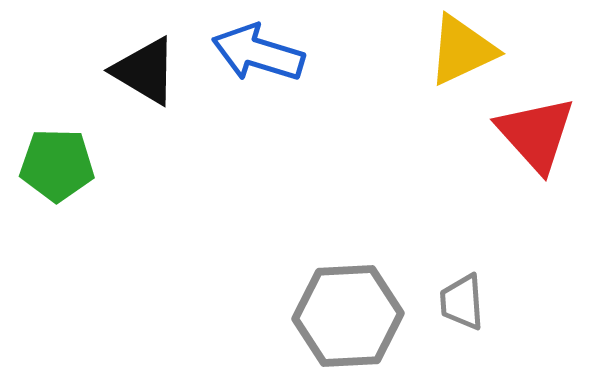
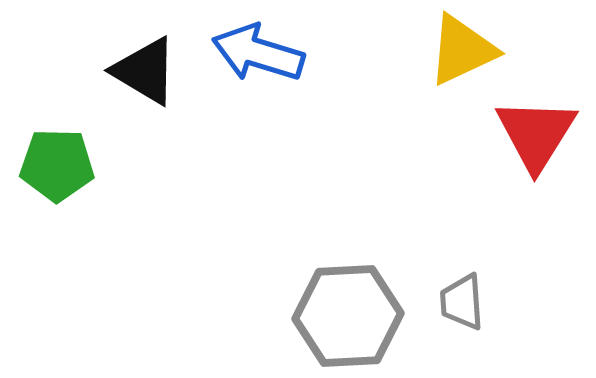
red triangle: rotated 14 degrees clockwise
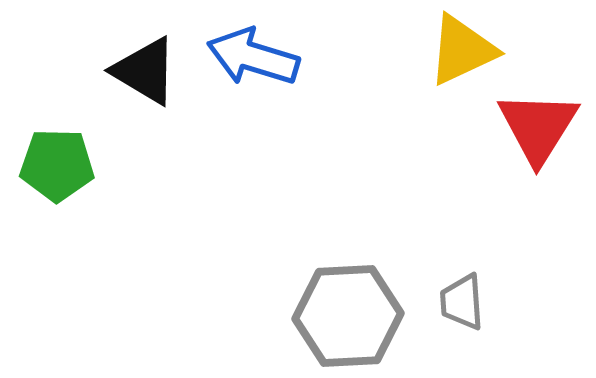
blue arrow: moved 5 px left, 4 px down
red triangle: moved 2 px right, 7 px up
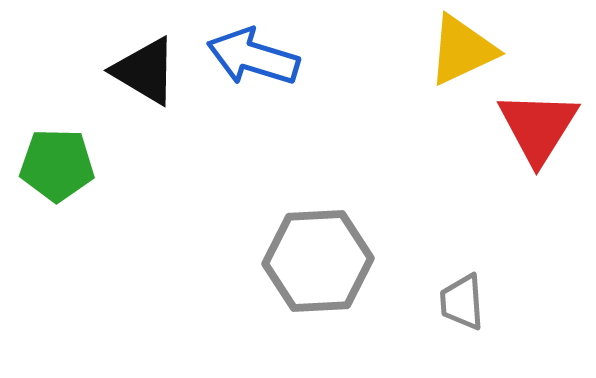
gray hexagon: moved 30 px left, 55 px up
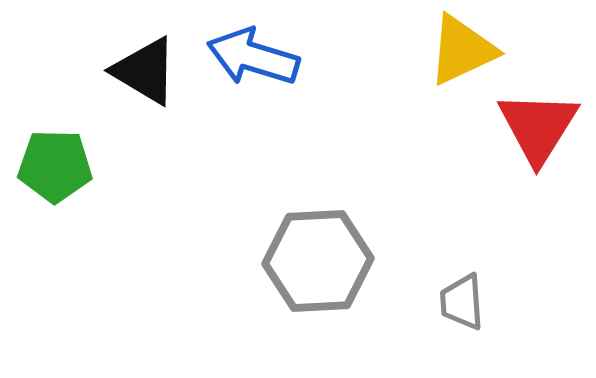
green pentagon: moved 2 px left, 1 px down
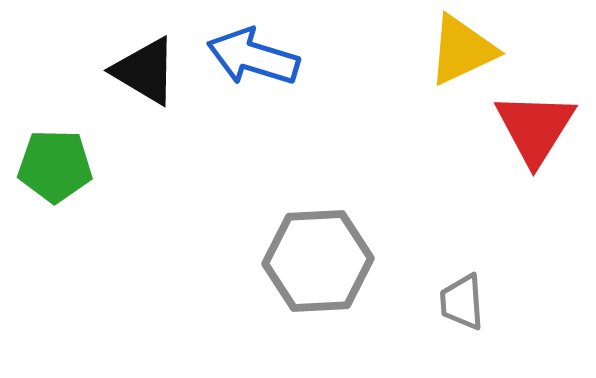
red triangle: moved 3 px left, 1 px down
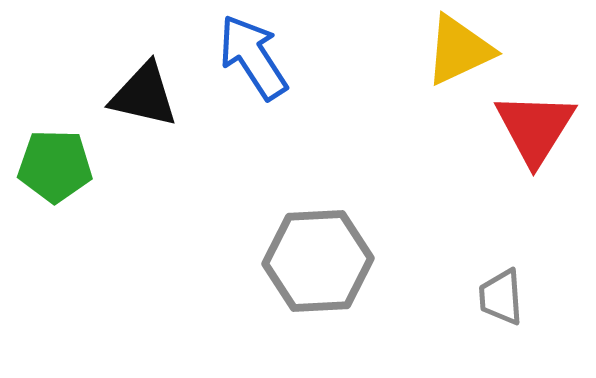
yellow triangle: moved 3 px left
blue arrow: rotated 40 degrees clockwise
black triangle: moved 1 px left, 24 px down; rotated 18 degrees counterclockwise
gray trapezoid: moved 39 px right, 5 px up
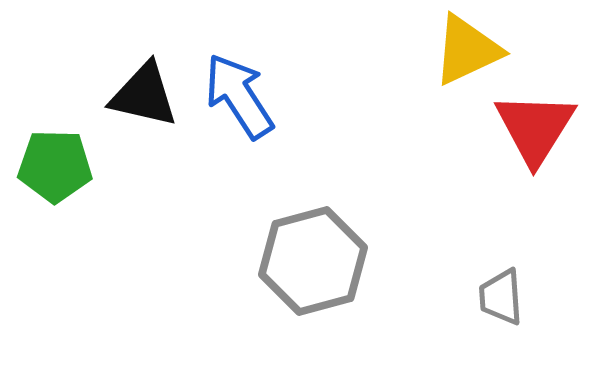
yellow triangle: moved 8 px right
blue arrow: moved 14 px left, 39 px down
gray hexagon: moved 5 px left; rotated 12 degrees counterclockwise
